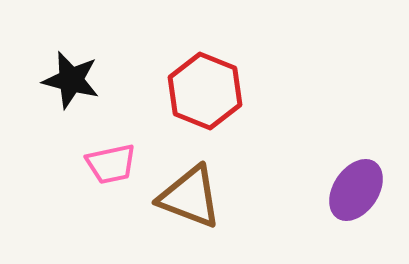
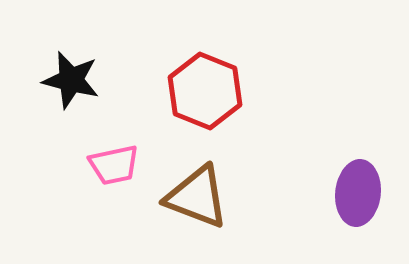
pink trapezoid: moved 3 px right, 1 px down
purple ellipse: moved 2 px right, 3 px down; rotated 28 degrees counterclockwise
brown triangle: moved 7 px right
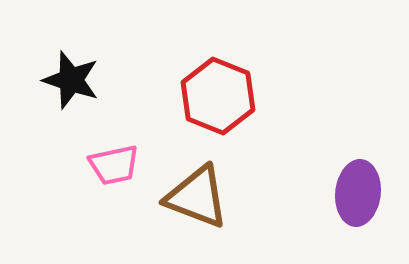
black star: rotated 4 degrees clockwise
red hexagon: moved 13 px right, 5 px down
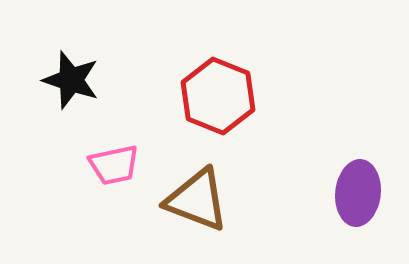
brown triangle: moved 3 px down
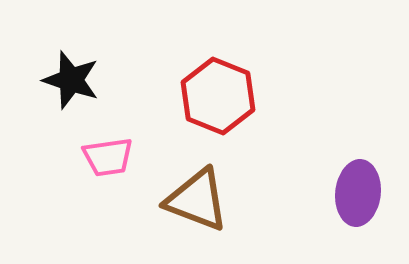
pink trapezoid: moved 6 px left, 8 px up; rotated 4 degrees clockwise
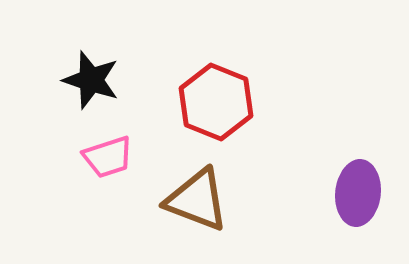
black star: moved 20 px right
red hexagon: moved 2 px left, 6 px down
pink trapezoid: rotated 10 degrees counterclockwise
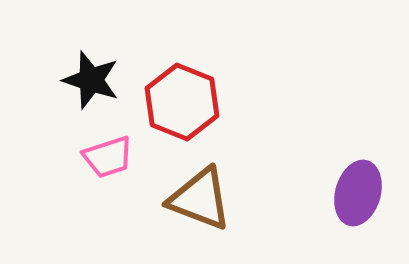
red hexagon: moved 34 px left
purple ellipse: rotated 10 degrees clockwise
brown triangle: moved 3 px right, 1 px up
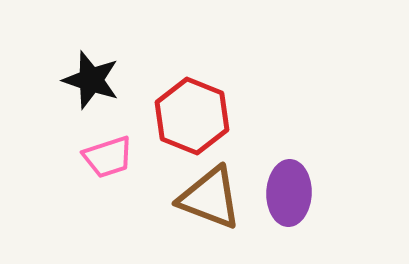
red hexagon: moved 10 px right, 14 px down
purple ellipse: moved 69 px left; rotated 14 degrees counterclockwise
brown triangle: moved 10 px right, 1 px up
